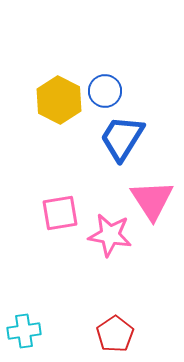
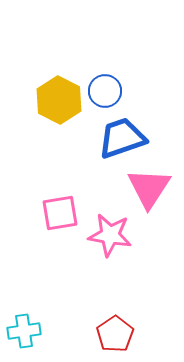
blue trapezoid: rotated 39 degrees clockwise
pink triangle: moved 3 px left, 12 px up; rotated 6 degrees clockwise
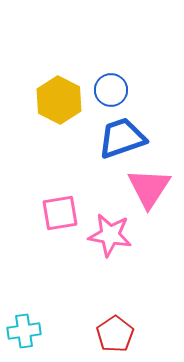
blue circle: moved 6 px right, 1 px up
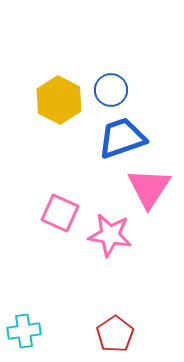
pink square: rotated 33 degrees clockwise
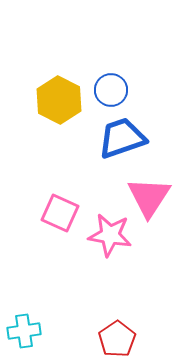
pink triangle: moved 9 px down
red pentagon: moved 2 px right, 5 px down
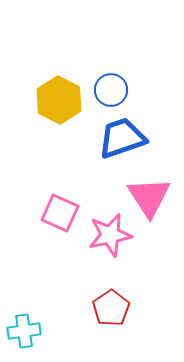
pink triangle: rotated 6 degrees counterclockwise
pink star: rotated 21 degrees counterclockwise
red pentagon: moved 6 px left, 31 px up
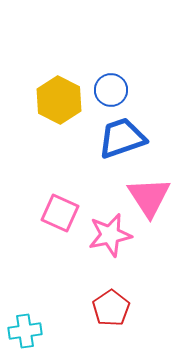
cyan cross: moved 1 px right
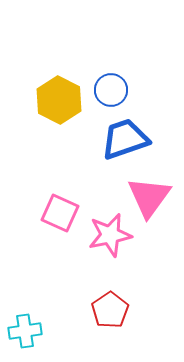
blue trapezoid: moved 3 px right, 1 px down
pink triangle: rotated 9 degrees clockwise
red pentagon: moved 1 px left, 2 px down
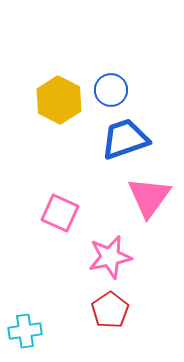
pink star: moved 22 px down
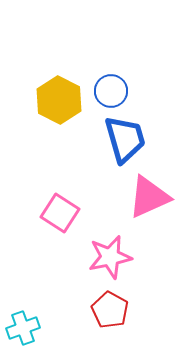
blue circle: moved 1 px down
blue trapezoid: rotated 93 degrees clockwise
pink triangle: rotated 30 degrees clockwise
pink square: rotated 9 degrees clockwise
red pentagon: rotated 9 degrees counterclockwise
cyan cross: moved 2 px left, 3 px up; rotated 12 degrees counterclockwise
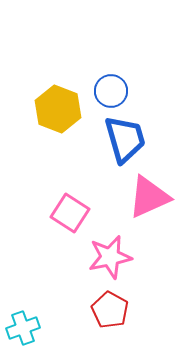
yellow hexagon: moved 1 px left, 9 px down; rotated 6 degrees counterclockwise
pink square: moved 10 px right
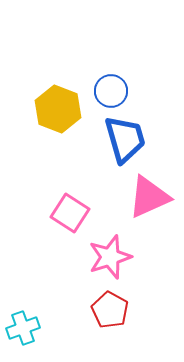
pink star: rotated 6 degrees counterclockwise
